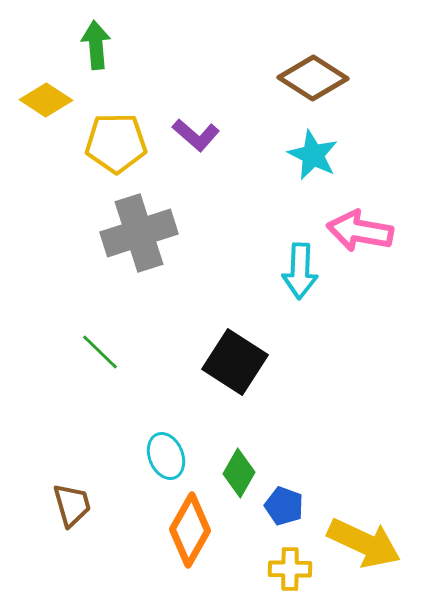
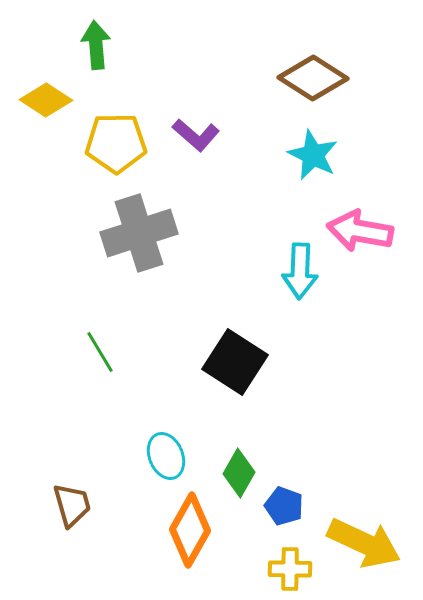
green line: rotated 15 degrees clockwise
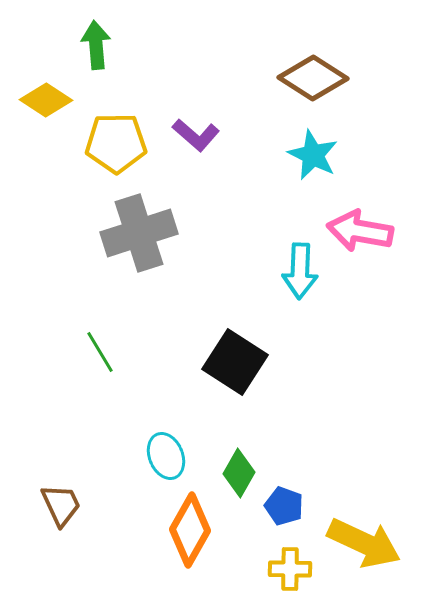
brown trapezoid: moved 11 px left; rotated 9 degrees counterclockwise
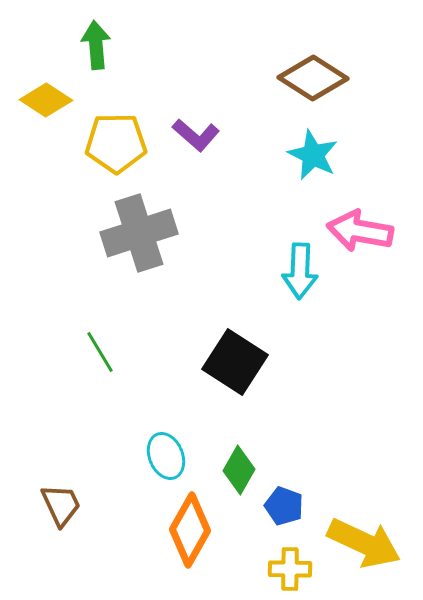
green diamond: moved 3 px up
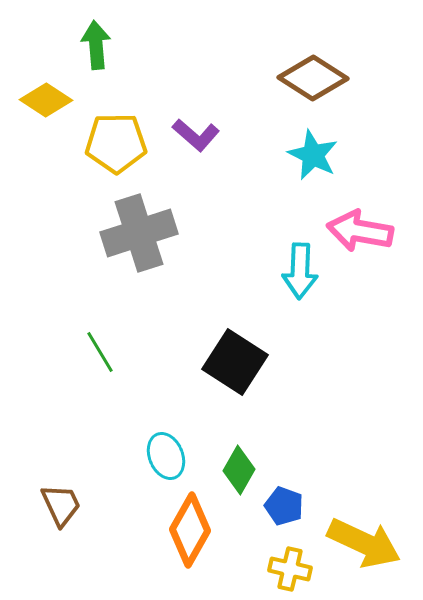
yellow cross: rotated 12 degrees clockwise
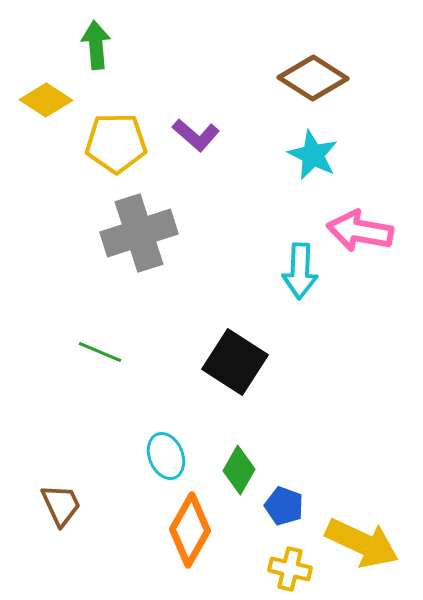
green line: rotated 36 degrees counterclockwise
yellow arrow: moved 2 px left
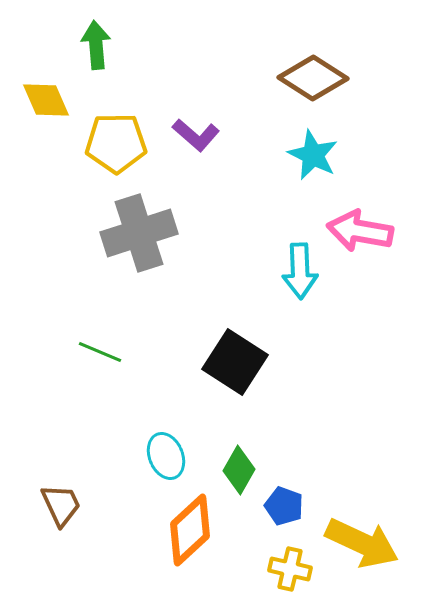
yellow diamond: rotated 33 degrees clockwise
cyan arrow: rotated 4 degrees counterclockwise
orange diamond: rotated 18 degrees clockwise
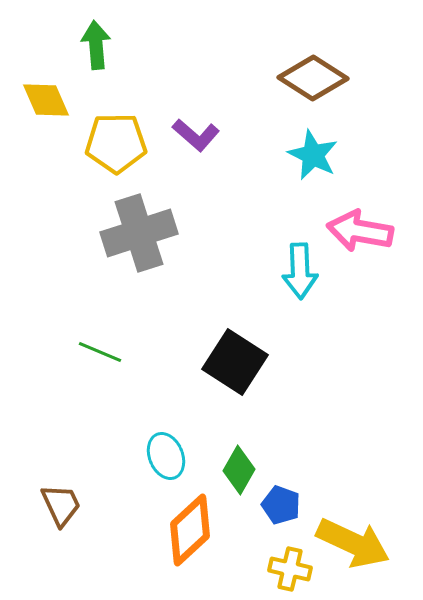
blue pentagon: moved 3 px left, 1 px up
yellow arrow: moved 9 px left
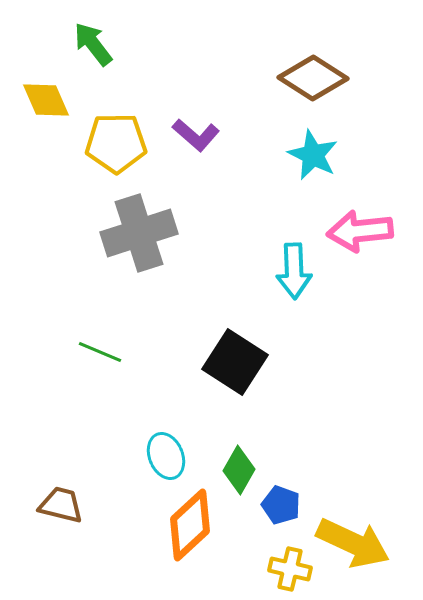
green arrow: moved 3 px left, 1 px up; rotated 33 degrees counterclockwise
pink arrow: rotated 16 degrees counterclockwise
cyan arrow: moved 6 px left
brown trapezoid: rotated 51 degrees counterclockwise
orange diamond: moved 5 px up
